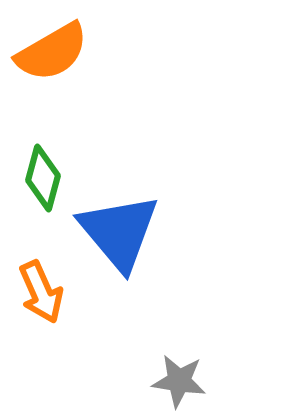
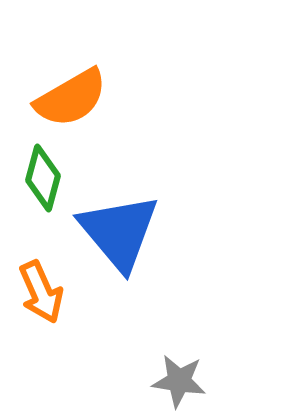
orange semicircle: moved 19 px right, 46 px down
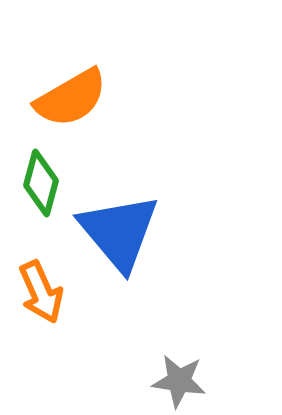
green diamond: moved 2 px left, 5 px down
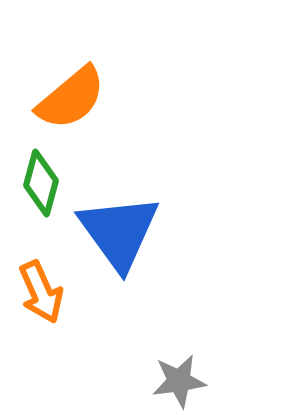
orange semicircle: rotated 10 degrees counterclockwise
blue triangle: rotated 4 degrees clockwise
gray star: rotated 16 degrees counterclockwise
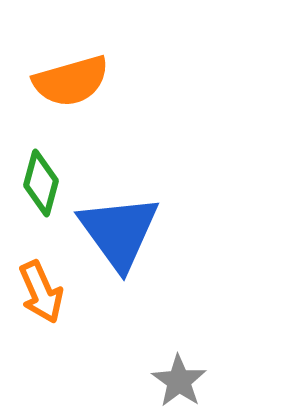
orange semicircle: moved 17 px up; rotated 24 degrees clockwise
gray star: rotated 30 degrees counterclockwise
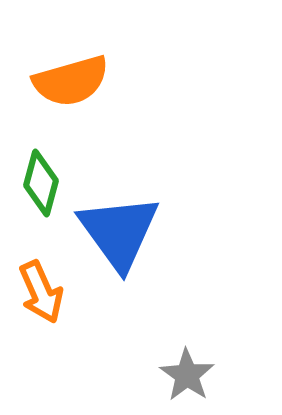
gray star: moved 8 px right, 6 px up
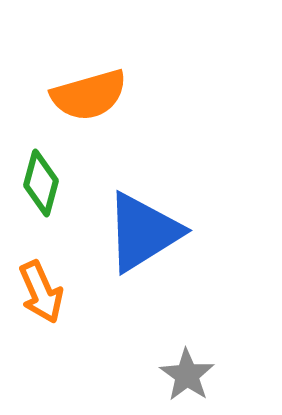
orange semicircle: moved 18 px right, 14 px down
blue triangle: moved 24 px right; rotated 34 degrees clockwise
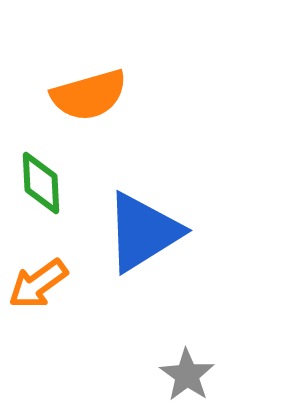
green diamond: rotated 18 degrees counterclockwise
orange arrow: moved 3 px left, 8 px up; rotated 78 degrees clockwise
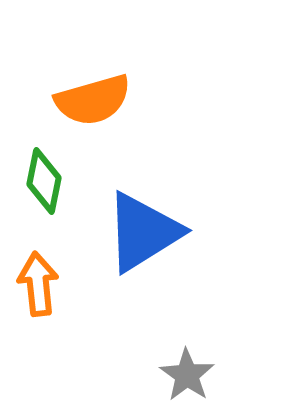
orange semicircle: moved 4 px right, 5 px down
green diamond: moved 3 px right, 2 px up; rotated 14 degrees clockwise
orange arrow: rotated 120 degrees clockwise
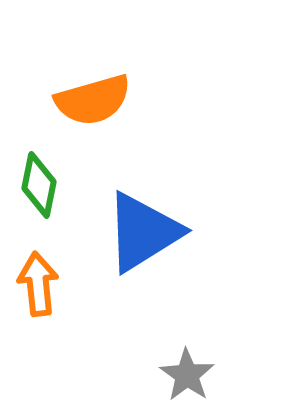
green diamond: moved 5 px left, 4 px down
